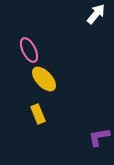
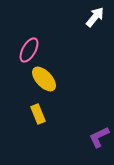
white arrow: moved 1 px left, 3 px down
pink ellipse: rotated 55 degrees clockwise
purple L-shape: rotated 15 degrees counterclockwise
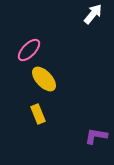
white arrow: moved 2 px left, 3 px up
pink ellipse: rotated 15 degrees clockwise
purple L-shape: moved 3 px left, 1 px up; rotated 35 degrees clockwise
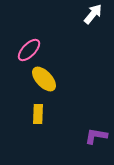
yellow rectangle: rotated 24 degrees clockwise
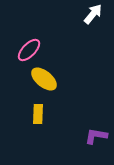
yellow ellipse: rotated 8 degrees counterclockwise
